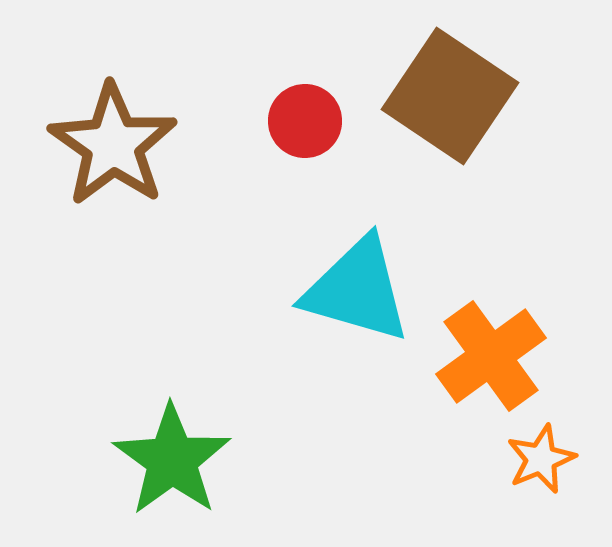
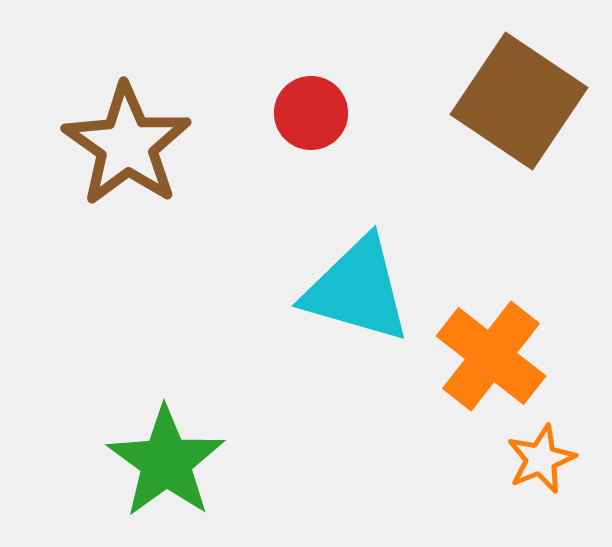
brown square: moved 69 px right, 5 px down
red circle: moved 6 px right, 8 px up
brown star: moved 14 px right
orange cross: rotated 16 degrees counterclockwise
green star: moved 6 px left, 2 px down
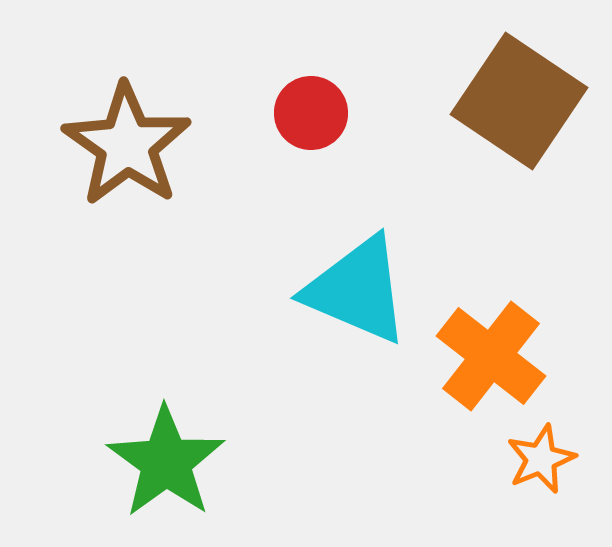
cyan triangle: rotated 7 degrees clockwise
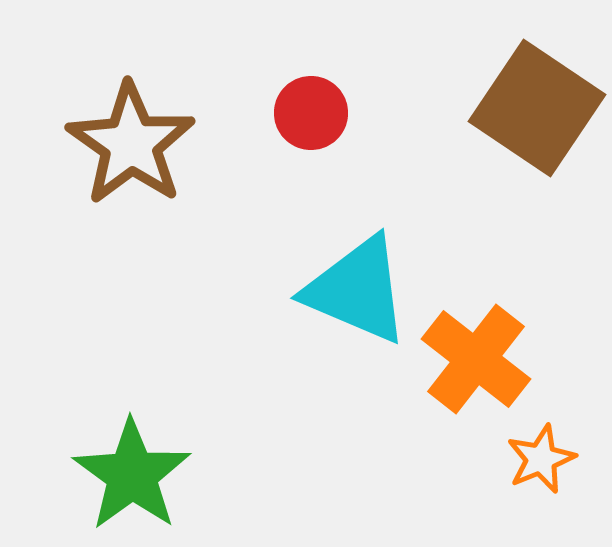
brown square: moved 18 px right, 7 px down
brown star: moved 4 px right, 1 px up
orange cross: moved 15 px left, 3 px down
green star: moved 34 px left, 13 px down
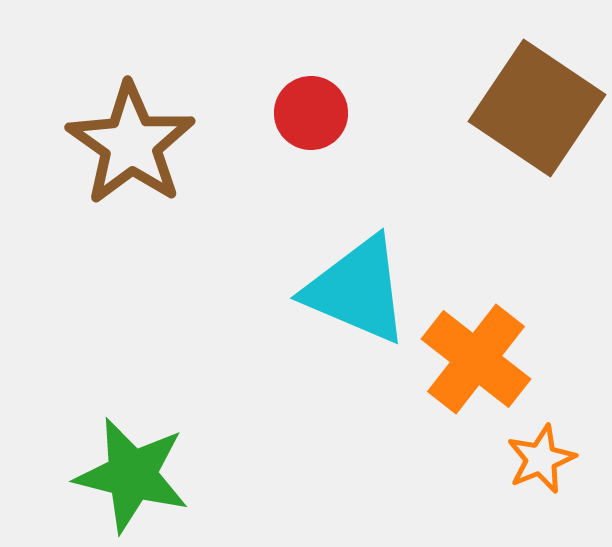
green star: rotated 22 degrees counterclockwise
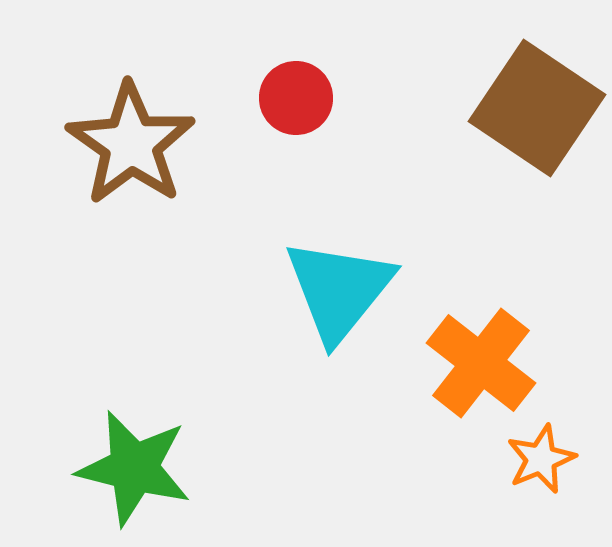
red circle: moved 15 px left, 15 px up
cyan triangle: moved 18 px left; rotated 46 degrees clockwise
orange cross: moved 5 px right, 4 px down
green star: moved 2 px right, 7 px up
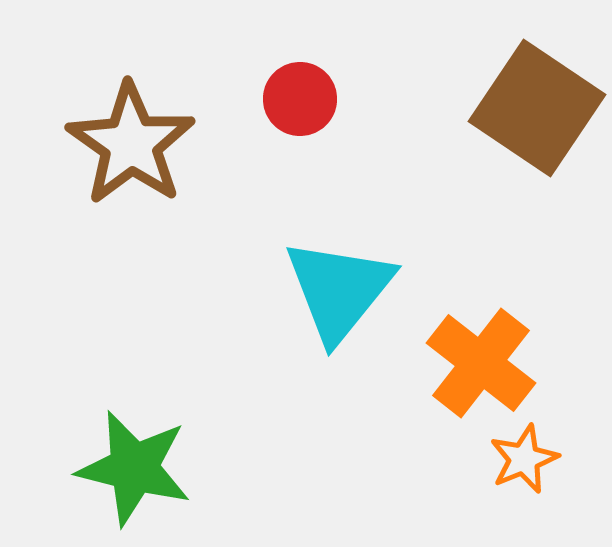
red circle: moved 4 px right, 1 px down
orange star: moved 17 px left
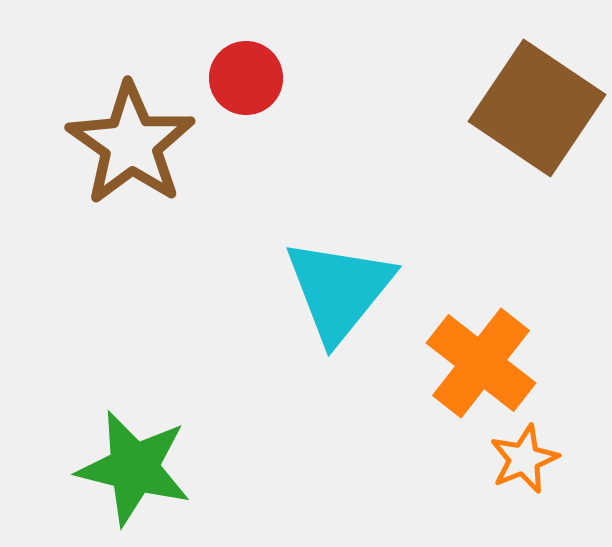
red circle: moved 54 px left, 21 px up
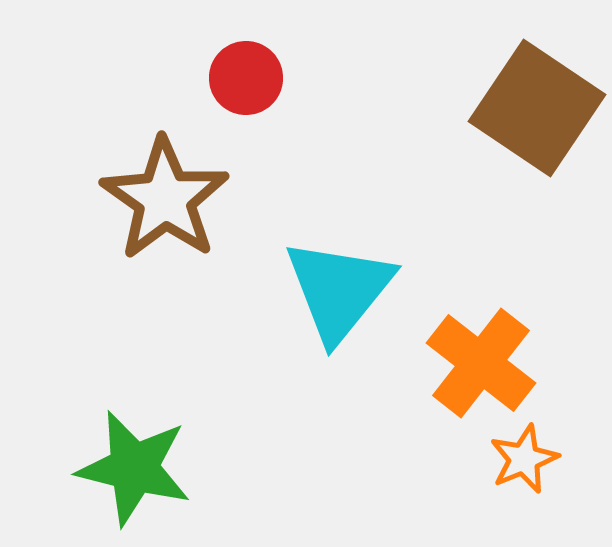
brown star: moved 34 px right, 55 px down
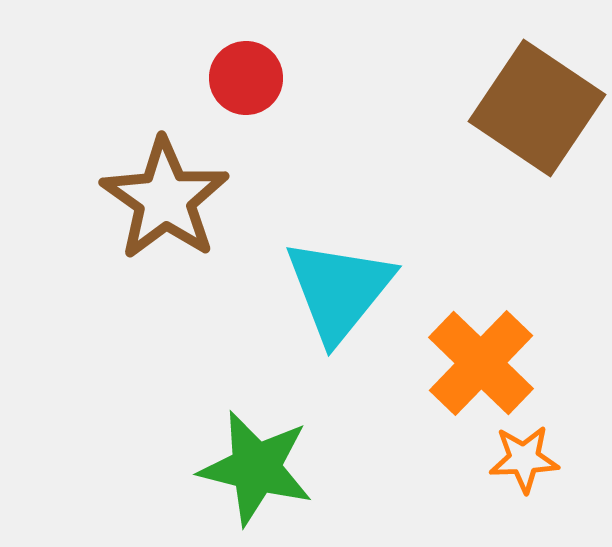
orange cross: rotated 6 degrees clockwise
orange star: rotated 20 degrees clockwise
green star: moved 122 px right
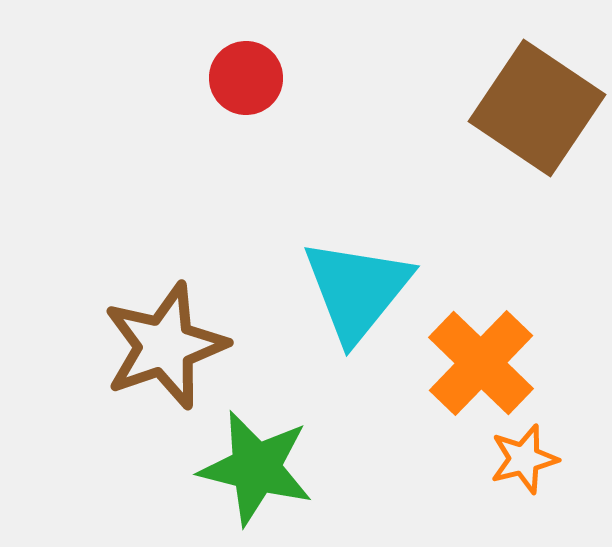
brown star: moved 147 px down; rotated 18 degrees clockwise
cyan triangle: moved 18 px right
orange star: rotated 12 degrees counterclockwise
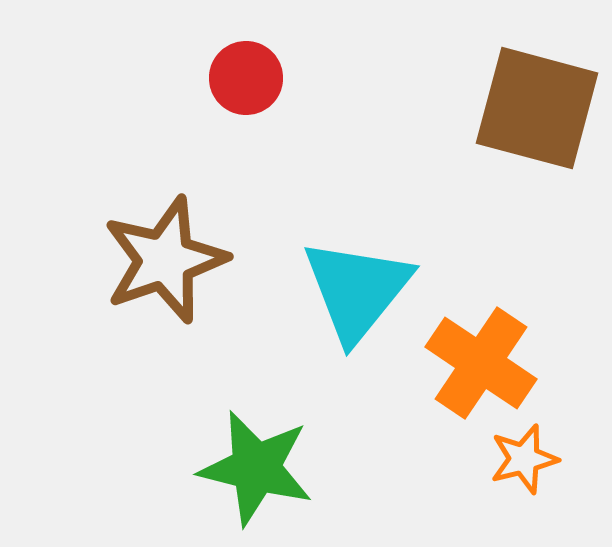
brown square: rotated 19 degrees counterclockwise
brown star: moved 86 px up
orange cross: rotated 10 degrees counterclockwise
